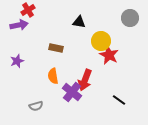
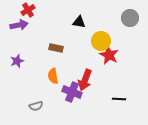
purple cross: rotated 18 degrees counterclockwise
black line: moved 1 px up; rotated 32 degrees counterclockwise
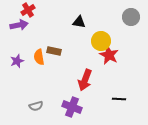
gray circle: moved 1 px right, 1 px up
brown rectangle: moved 2 px left, 3 px down
orange semicircle: moved 14 px left, 19 px up
purple cross: moved 15 px down
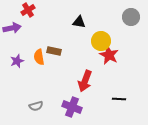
purple arrow: moved 7 px left, 3 px down
red arrow: moved 1 px down
